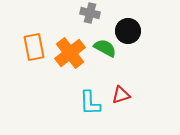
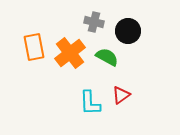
gray cross: moved 4 px right, 9 px down
green semicircle: moved 2 px right, 9 px down
red triangle: rotated 18 degrees counterclockwise
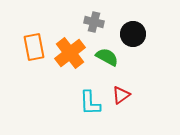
black circle: moved 5 px right, 3 px down
